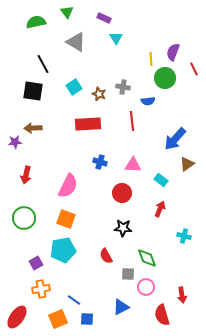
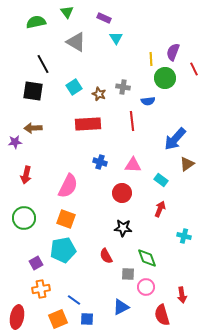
red ellipse at (17, 317): rotated 25 degrees counterclockwise
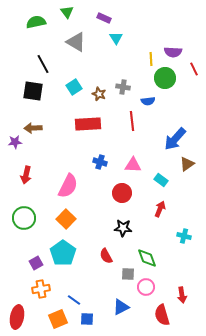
purple semicircle at (173, 52): rotated 108 degrees counterclockwise
orange square at (66, 219): rotated 24 degrees clockwise
cyan pentagon at (63, 250): moved 3 px down; rotated 25 degrees counterclockwise
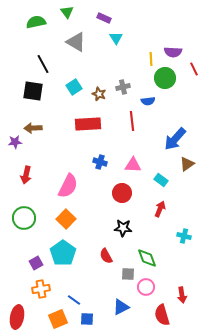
gray cross at (123, 87): rotated 24 degrees counterclockwise
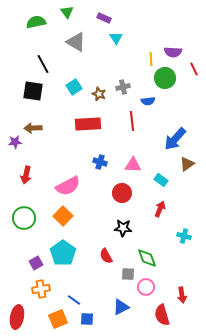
pink semicircle at (68, 186): rotated 35 degrees clockwise
orange square at (66, 219): moved 3 px left, 3 px up
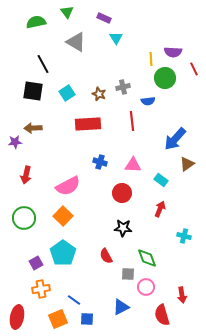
cyan square at (74, 87): moved 7 px left, 6 px down
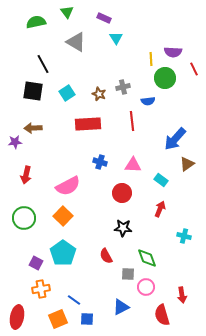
purple square at (36, 263): rotated 32 degrees counterclockwise
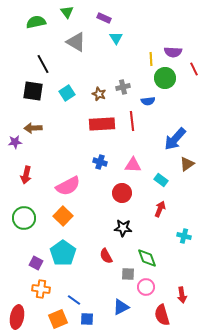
red rectangle at (88, 124): moved 14 px right
orange cross at (41, 289): rotated 18 degrees clockwise
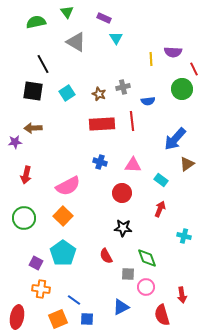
green circle at (165, 78): moved 17 px right, 11 px down
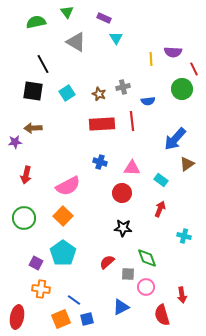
pink triangle at (133, 165): moved 1 px left, 3 px down
red semicircle at (106, 256): moved 1 px right, 6 px down; rotated 77 degrees clockwise
orange square at (58, 319): moved 3 px right
blue square at (87, 319): rotated 16 degrees counterclockwise
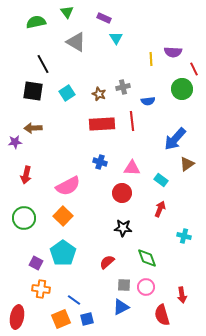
gray square at (128, 274): moved 4 px left, 11 px down
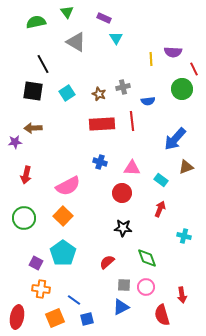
brown triangle at (187, 164): moved 1 px left, 3 px down; rotated 14 degrees clockwise
orange square at (61, 319): moved 6 px left, 1 px up
